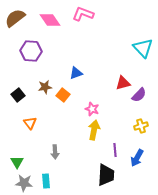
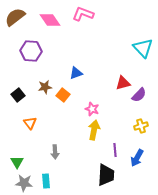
brown semicircle: moved 1 px up
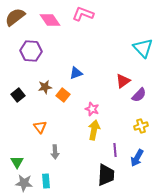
red triangle: moved 2 px up; rotated 21 degrees counterclockwise
orange triangle: moved 10 px right, 4 px down
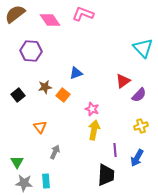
brown semicircle: moved 3 px up
gray arrow: rotated 152 degrees counterclockwise
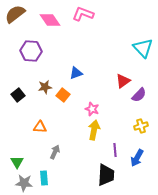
orange triangle: rotated 48 degrees counterclockwise
cyan rectangle: moved 2 px left, 3 px up
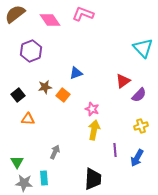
purple hexagon: rotated 25 degrees counterclockwise
orange triangle: moved 12 px left, 8 px up
black trapezoid: moved 13 px left, 4 px down
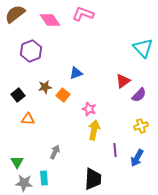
pink star: moved 3 px left
